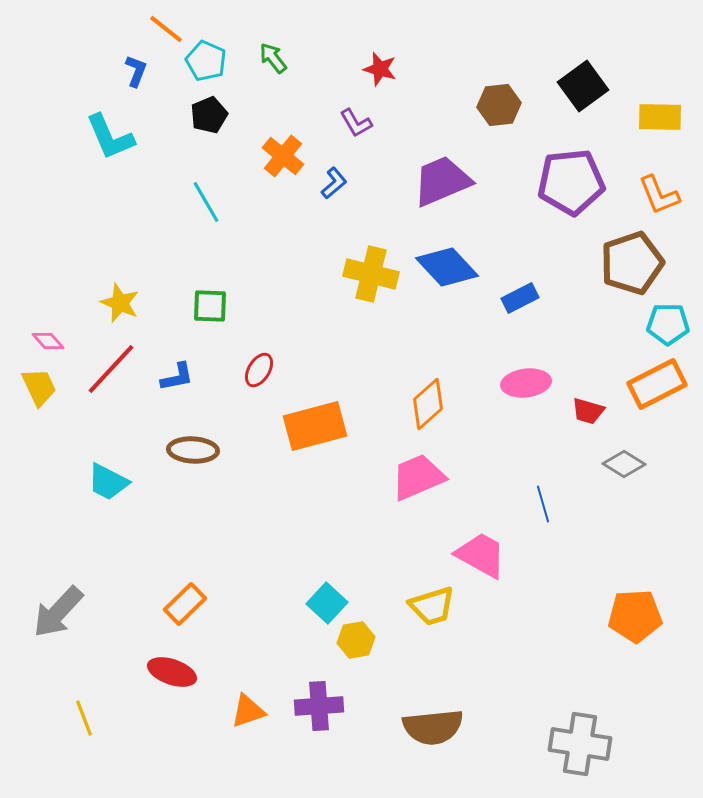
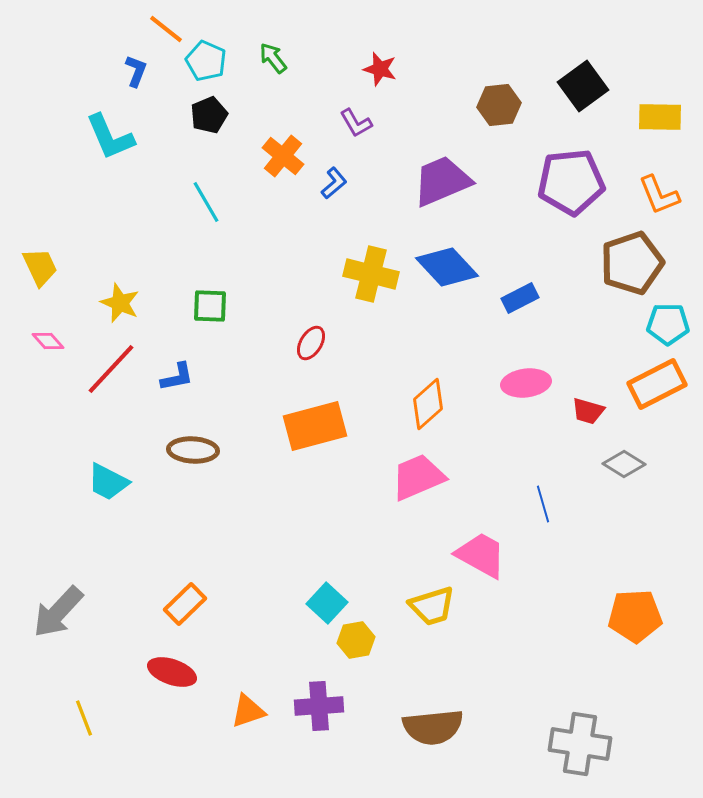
red ellipse at (259, 370): moved 52 px right, 27 px up
yellow trapezoid at (39, 387): moved 1 px right, 120 px up
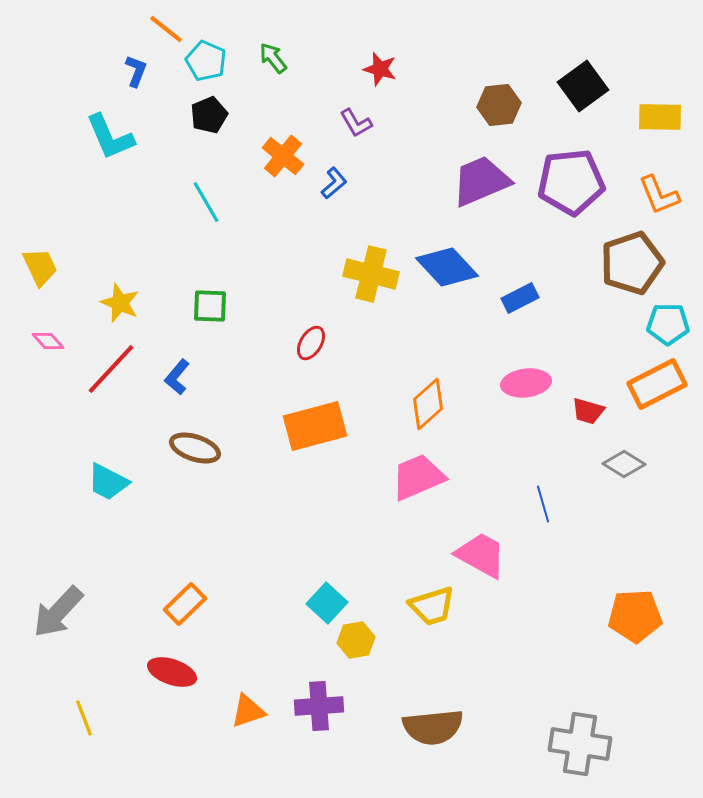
purple trapezoid at (442, 181): moved 39 px right
blue L-shape at (177, 377): rotated 141 degrees clockwise
brown ellipse at (193, 450): moved 2 px right, 2 px up; rotated 15 degrees clockwise
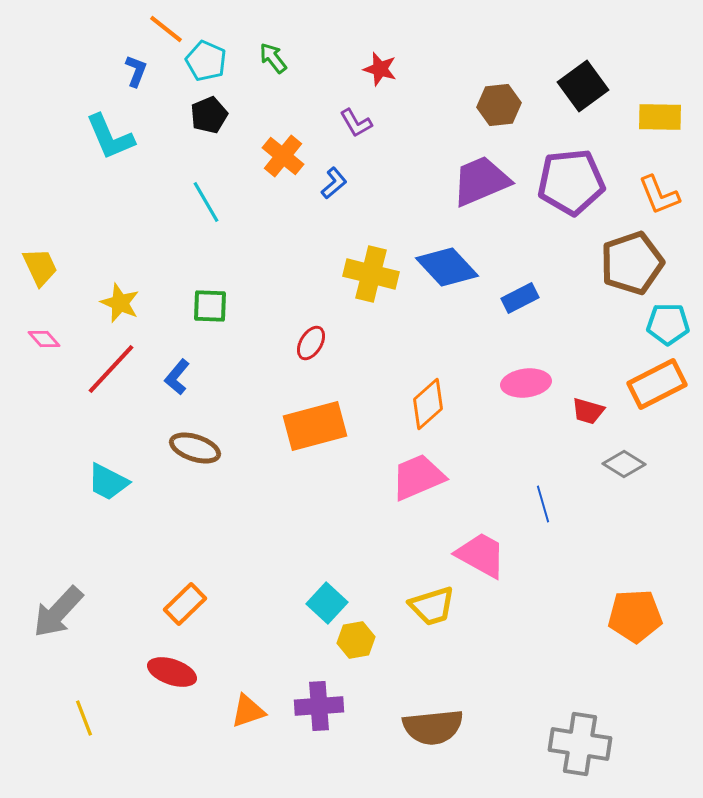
pink diamond at (48, 341): moved 4 px left, 2 px up
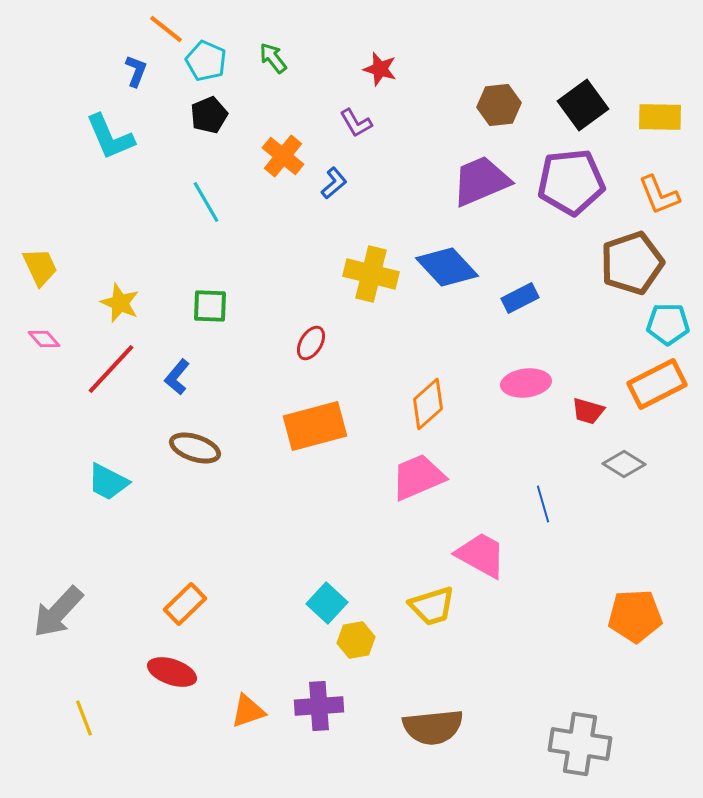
black square at (583, 86): moved 19 px down
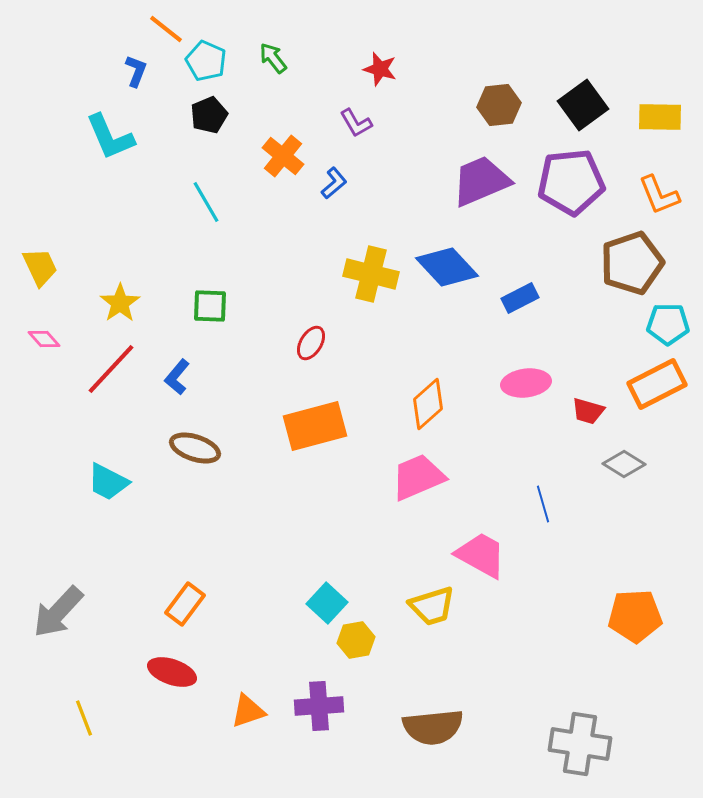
yellow star at (120, 303): rotated 15 degrees clockwise
orange rectangle at (185, 604): rotated 9 degrees counterclockwise
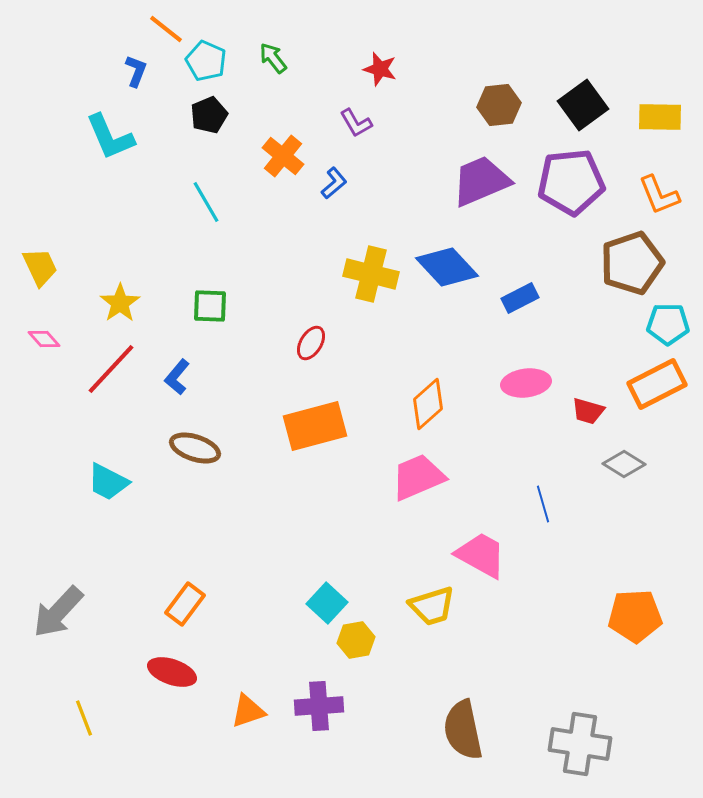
brown semicircle at (433, 727): moved 30 px right, 3 px down; rotated 84 degrees clockwise
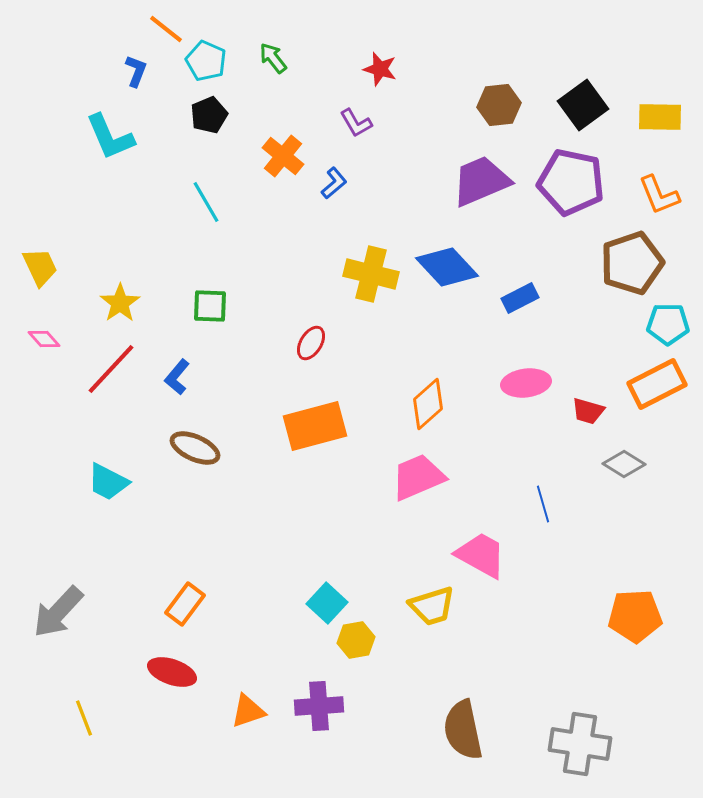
purple pentagon at (571, 182): rotated 18 degrees clockwise
brown ellipse at (195, 448): rotated 6 degrees clockwise
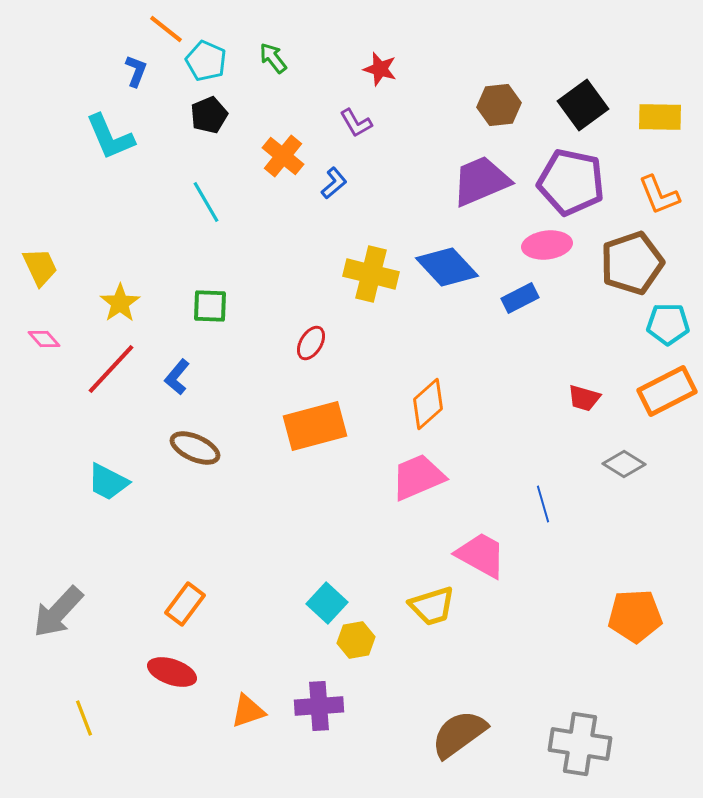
pink ellipse at (526, 383): moved 21 px right, 138 px up
orange rectangle at (657, 384): moved 10 px right, 7 px down
red trapezoid at (588, 411): moved 4 px left, 13 px up
brown semicircle at (463, 730): moved 4 px left, 4 px down; rotated 66 degrees clockwise
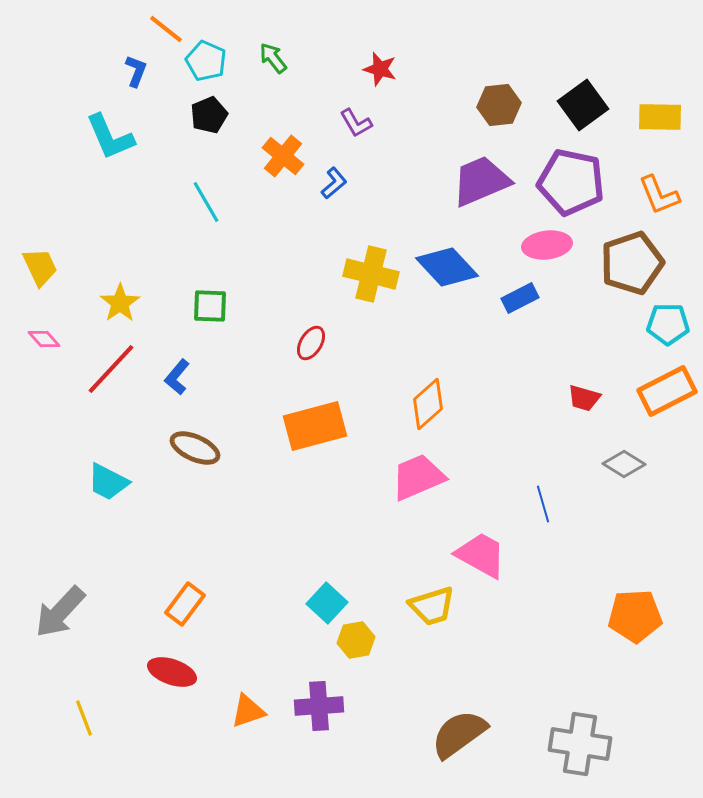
gray arrow at (58, 612): moved 2 px right
